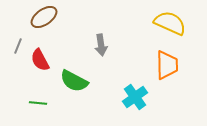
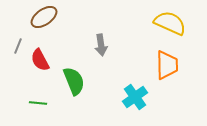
green semicircle: rotated 140 degrees counterclockwise
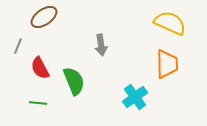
red semicircle: moved 8 px down
orange trapezoid: moved 1 px up
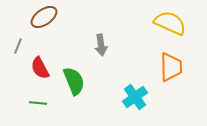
orange trapezoid: moved 4 px right, 3 px down
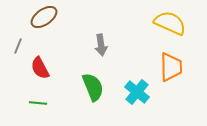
green semicircle: moved 19 px right, 6 px down
cyan cross: moved 2 px right, 5 px up; rotated 15 degrees counterclockwise
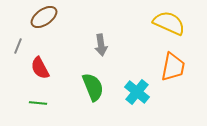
yellow semicircle: moved 1 px left
orange trapezoid: moved 2 px right; rotated 12 degrees clockwise
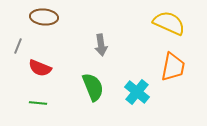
brown ellipse: rotated 40 degrees clockwise
red semicircle: rotated 40 degrees counterclockwise
